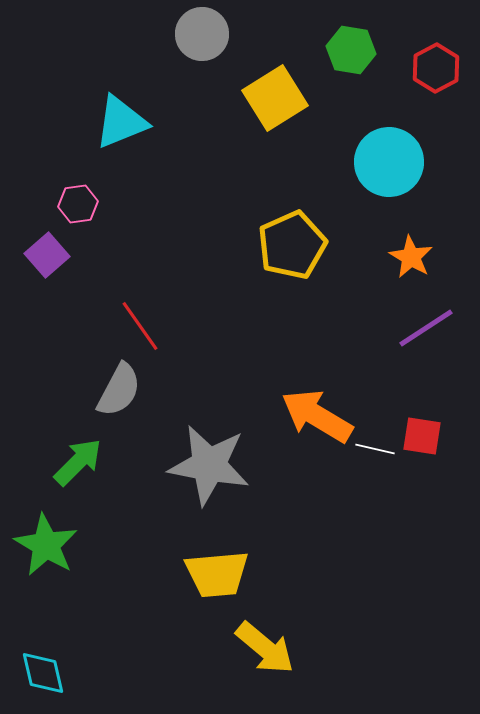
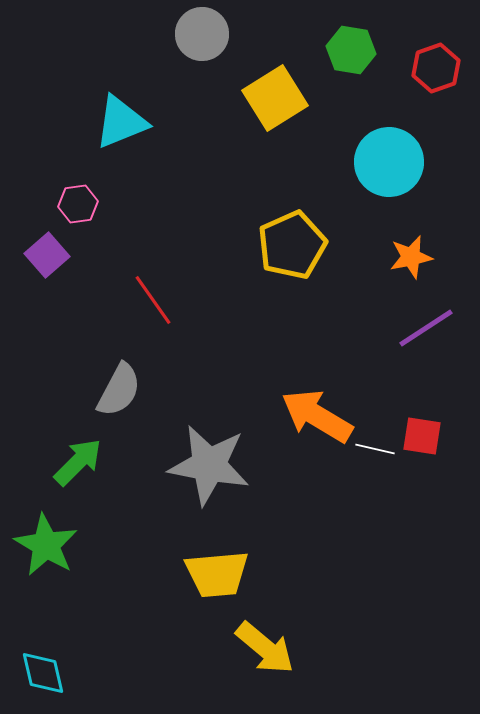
red hexagon: rotated 9 degrees clockwise
orange star: rotated 30 degrees clockwise
red line: moved 13 px right, 26 px up
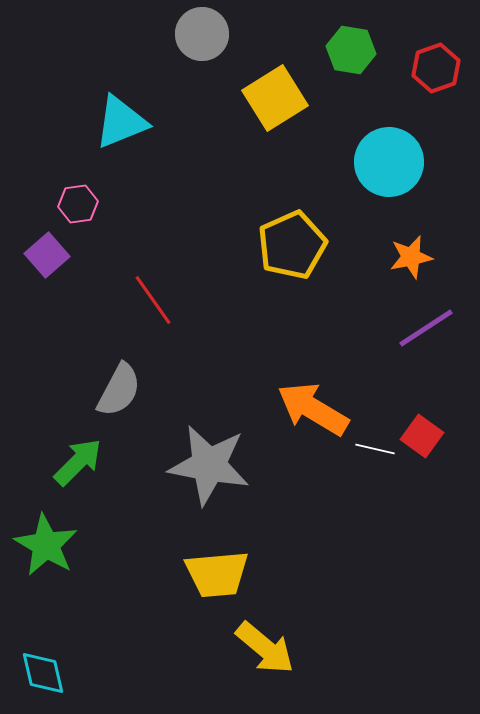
orange arrow: moved 4 px left, 7 px up
red square: rotated 27 degrees clockwise
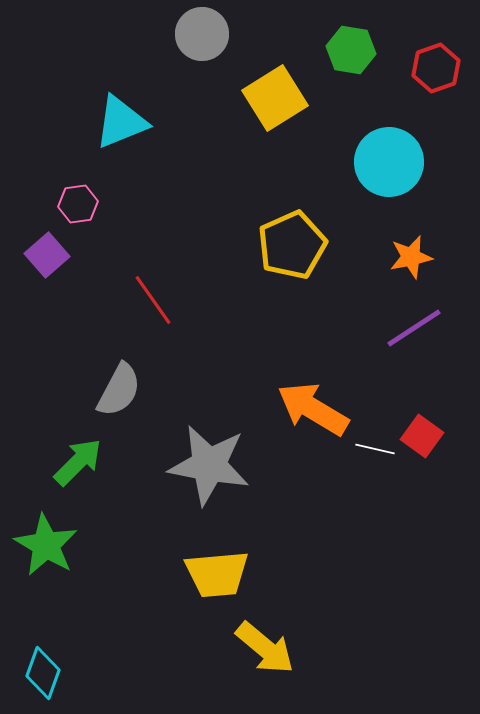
purple line: moved 12 px left
cyan diamond: rotated 33 degrees clockwise
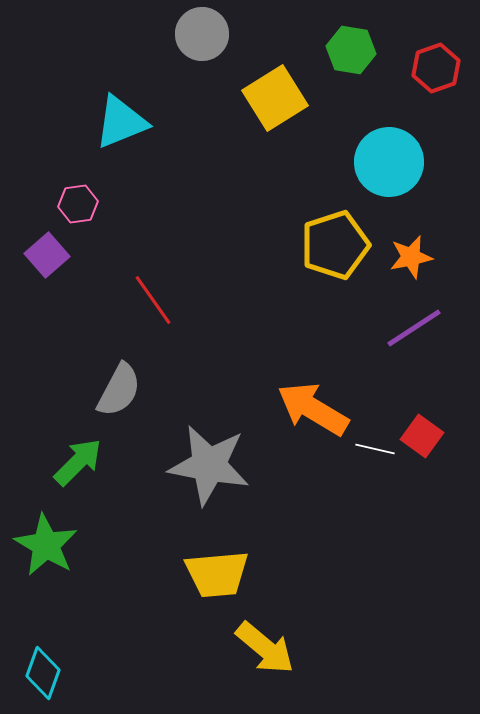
yellow pentagon: moved 43 px right; rotated 6 degrees clockwise
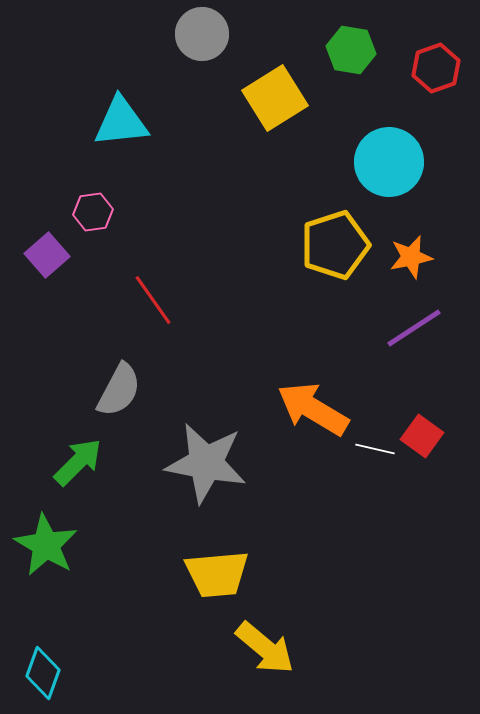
cyan triangle: rotated 16 degrees clockwise
pink hexagon: moved 15 px right, 8 px down
gray star: moved 3 px left, 2 px up
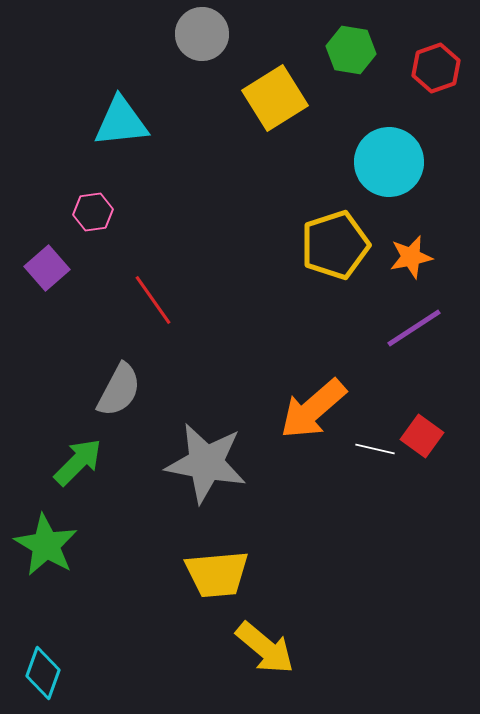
purple square: moved 13 px down
orange arrow: rotated 72 degrees counterclockwise
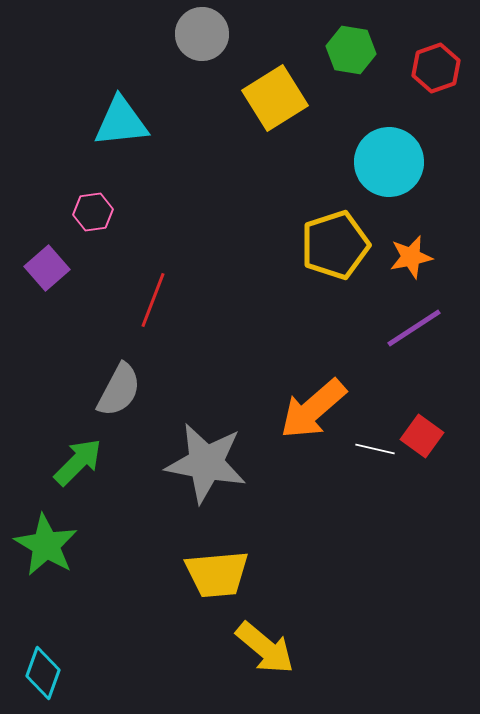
red line: rotated 56 degrees clockwise
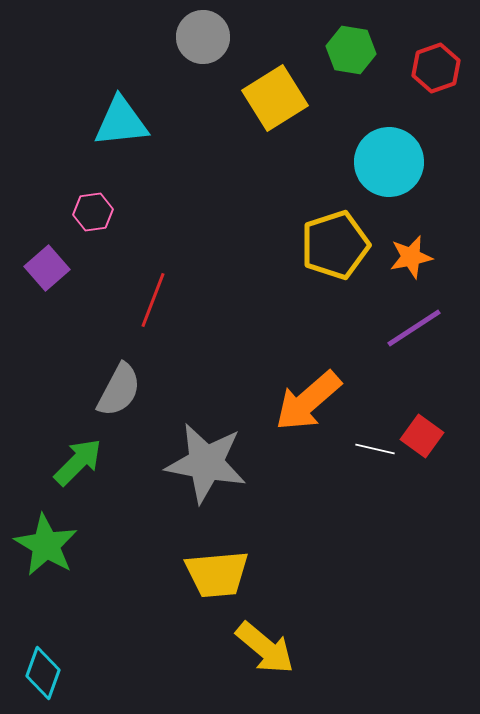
gray circle: moved 1 px right, 3 px down
orange arrow: moved 5 px left, 8 px up
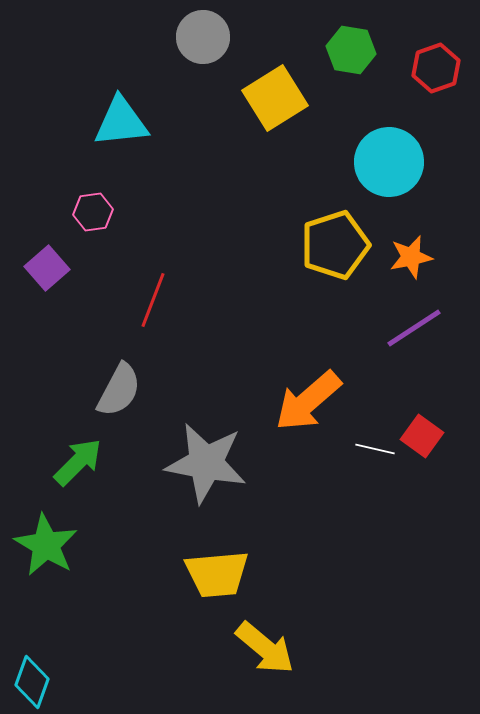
cyan diamond: moved 11 px left, 9 px down
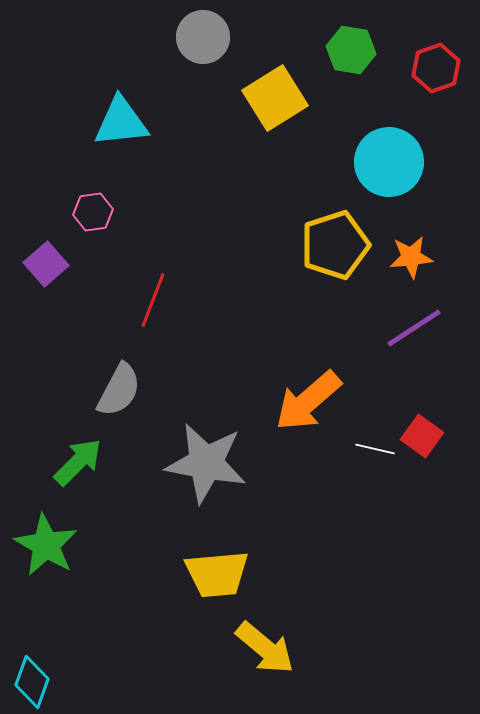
orange star: rotated 6 degrees clockwise
purple square: moved 1 px left, 4 px up
